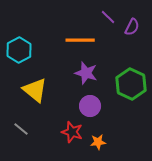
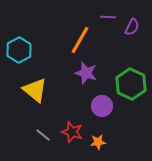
purple line: rotated 42 degrees counterclockwise
orange line: rotated 60 degrees counterclockwise
purple circle: moved 12 px right
gray line: moved 22 px right, 6 px down
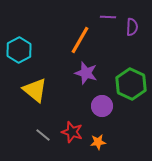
purple semicircle: rotated 24 degrees counterclockwise
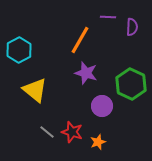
gray line: moved 4 px right, 3 px up
orange star: rotated 14 degrees counterclockwise
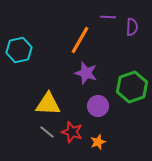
cyan hexagon: rotated 15 degrees clockwise
green hexagon: moved 1 px right, 3 px down; rotated 16 degrees clockwise
yellow triangle: moved 13 px right, 14 px down; rotated 36 degrees counterclockwise
purple circle: moved 4 px left
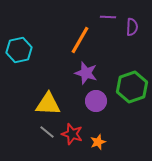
purple circle: moved 2 px left, 5 px up
red star: moved 2 px down
